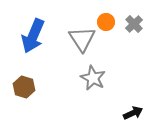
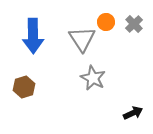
blue arrow: rotated 24 degrees counterclockwise
brown hexagon: rotated 25 degrees clockwise
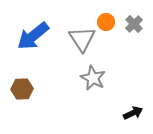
blue arrow: rotated 52 degrees clockwise
brown hexagon: moved 2 px left, 2 px down; rotated 15 degrees clockwise
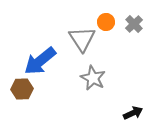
blue arrow: moved 7 px right, 25 px down
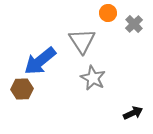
orange circle: moved 2 px right, 9 px up
gray triangle: moved 2 px down
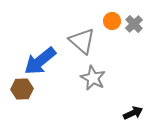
orange circle: moved 4 px right, 8 px down
gray triangle: rotated 16 degrees counterclockwise
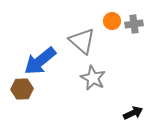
gray cross: rotated 36 degrees clockwise
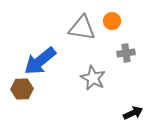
gray cross: moved 8 px left, 29 px down
gray triangle: moved 13 px up; rotated 32 degrees counterclockwise
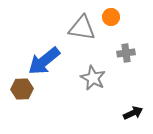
orange circle: moved 1 px left, 4 px up
blue arrow: moved 4 px right
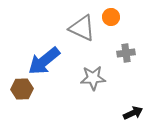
gray triangle: rotated 16 degrees clockwise
gray star: rotated 30 degrees counterclockwise
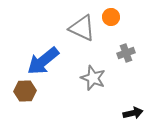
gray cross: rotated 12 degrees counterclockwise
blue arrow: moved 1 px left
gray star: rotated 25 degrees clockwise
brown hexagon: moved 3 px right, 2 px down
black arrow: rotated 12 degrees clockwise
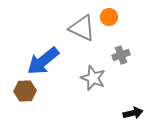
orange circle: moved 2 px left
gray cross: moved 5 px left, 2 px down
